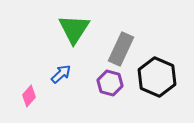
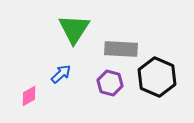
gray rectangle: rotated 68 degrees clockwise
pink diamond: rotated 20 degrees clockwise
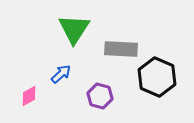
purple hexagon: moved 10 px left, 13 px down
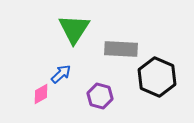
pink diamond: moved 12 px right, 2 px up
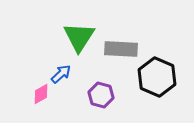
green triangle: moved 5 px right, 8 px down
purple hexagon: moved 1 px right, 1 px up
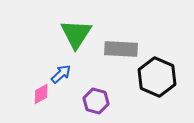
green triangle: moved 3 px left, 3 px up
purple hexagon: moved 5 px left, 6 px down
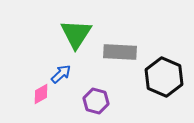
gray rectangle: moved 1 px left, 3 px down
black hexagon: moved 7 px right
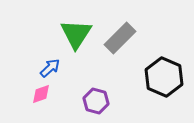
gray rectangle: moved 14 px up; rotated 48 degrees counterclockwise
blue arrow: moved 11 px left, 6 px up
pink diamond: rotated 10 degrees clockwise
